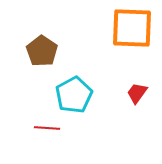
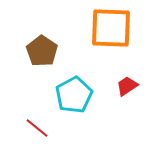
orange square: moved 21 px left
red trapezoid: moved 10 px left, 7 px up; rotated 20 degrees clockwise
red line: moved 10 px left; rotated 35 degrees clockwise
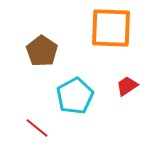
cyan pentagon: moved 1 px right, 1 px down
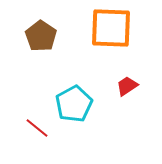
brown pentagon: moved 1 px left, 15 px up
cyan pentagon: moved 1 px left, 8 px down
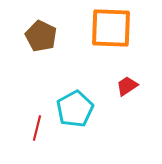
brown pentagon: rotated 8 degrees counterclockwise
cyan pentagon: moved 1 px right, 5 px down
red line: rotated 65 degrees clockwise
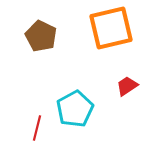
orange square: rotated 15 degrees counterclockwise
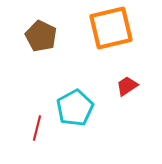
cyan pentagon: moved 1 px up
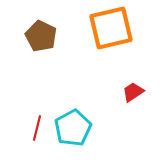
red trapezoid: moved 6 px right, 6 px down
cyan pentagon: moved 2 px left, 20 px down
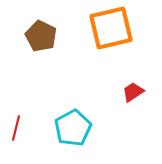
red line: moved 21 px left
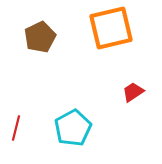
brown pentagon: moved 1 px left, 1 px down; rotated 20 degrees clockwise
